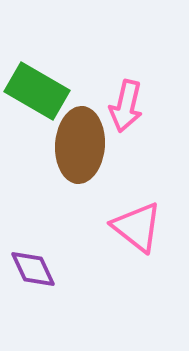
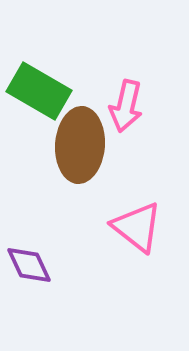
green rectangle: moved 2 px right
purple diamond: moved 4 px left, 4 px up
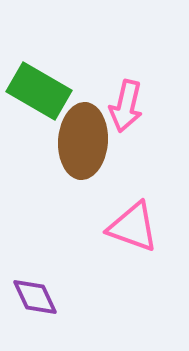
brown ellipse: moved 3 px right, 4 px up
pink triangle: moved 4 px left; rotated 18 degrees counterclockwise
purple diamond: moved 6 px right, 32 px down
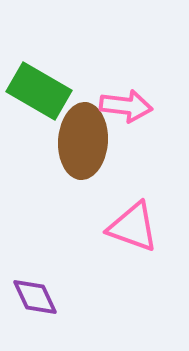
pink arrow: rotated 96 degrees counterclockwise
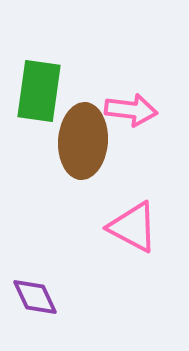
green rectangle: rotated 68 degrees clockwise
pink arrow: moved 5 px right, 4 px down
pink triangle: rotated 8 degrees clockwise
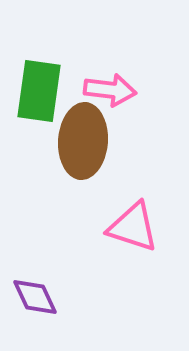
pink arrow: moved 21 px left, 20 px up
pink triangle: rotated 10 degrees counterclockwise
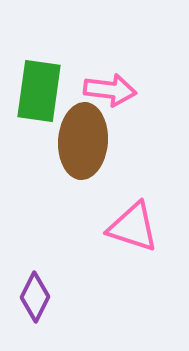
purple diamond: rotated 51 degrees clockwise
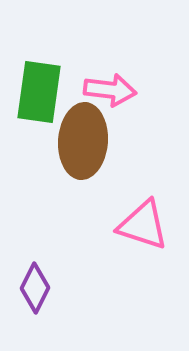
green rectangle: moved 1 px down
pink triangle: moved 10 px right, 2 px up
purple diamond: moved 9 px up
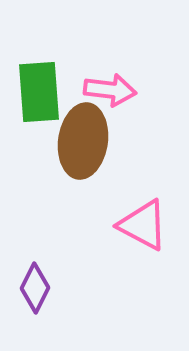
green rectangle: rotated 12 degrees counterclockwise
brown ellipse: rotated 4 degrees clockwise
pink triangle: rotated 10 degrees clockwise
